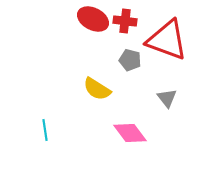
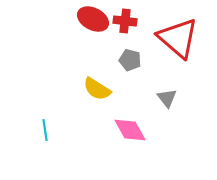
red triangle: moved 11 px right, 2 px up; rotated 21 degrees clockwise
pink diamond: moved 3 px up; rotated 8 degrees clockwise
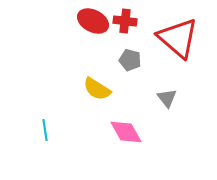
red ellipse: moved 2 px down
pink diamond: moved 4 px left, 2 px down
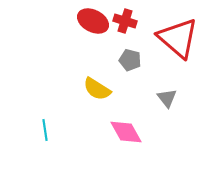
red cross: rotated 10 degrees clockwise
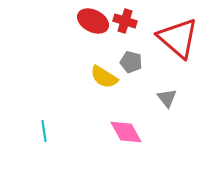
gray pentagon: moved 1 px right, 2 px down
yellow semicircle: moved 7 px right, 12 px up
cyan line: moved 1 px left, 1 px down
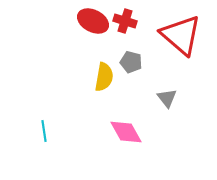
red triangle: moved 3 px right, 3 px up
yellow semicircle: rotated 112 degrees counterclockwise
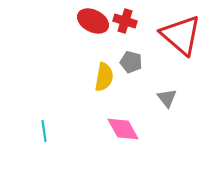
pink diamond: moved 3 px left, 3 px up
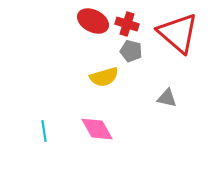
red cross: moved 2 px right, 3 px down
red triangle: moved 3 px left, 2 px up
gray pentagon: moved 11 px up
yellow semicircle: rotated 64 degrees clockwise
gray triangle: rotated 40 degrees counterclockwise
pink diamond: moved 26 px left
